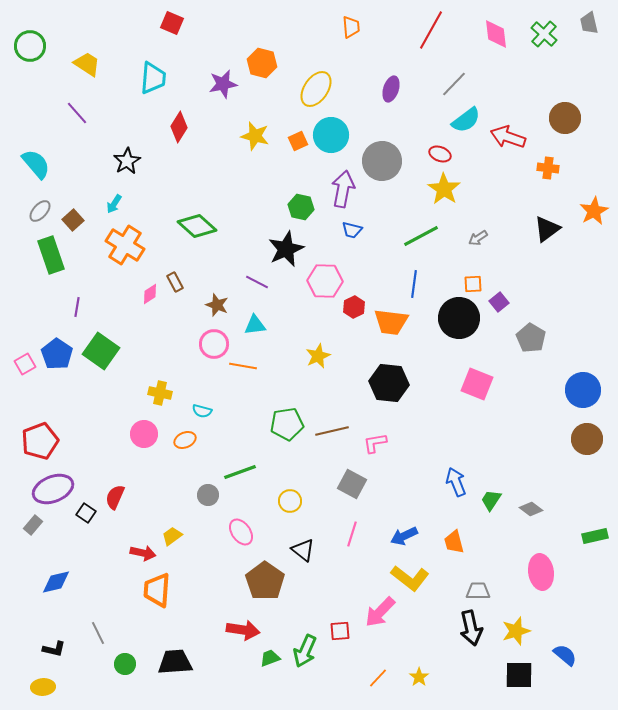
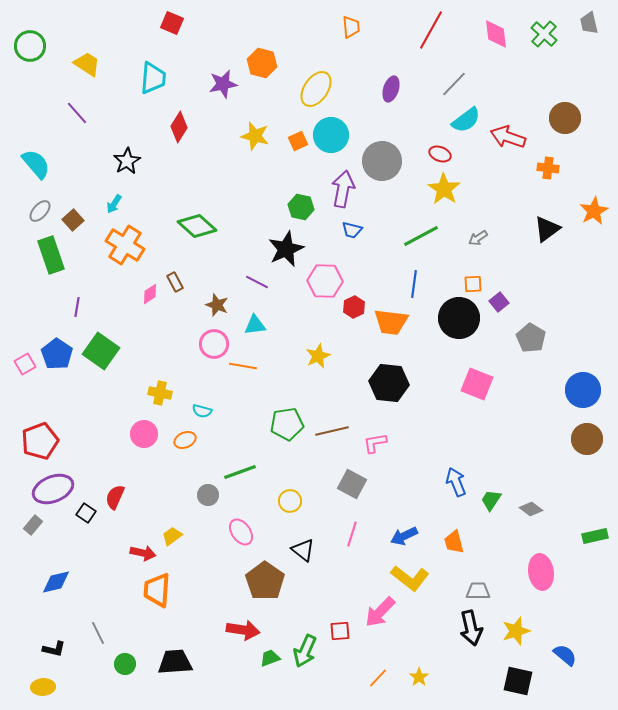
black square at (519, 675): moved 1 px left, 6 px down; rotated 12 degrees clockwise
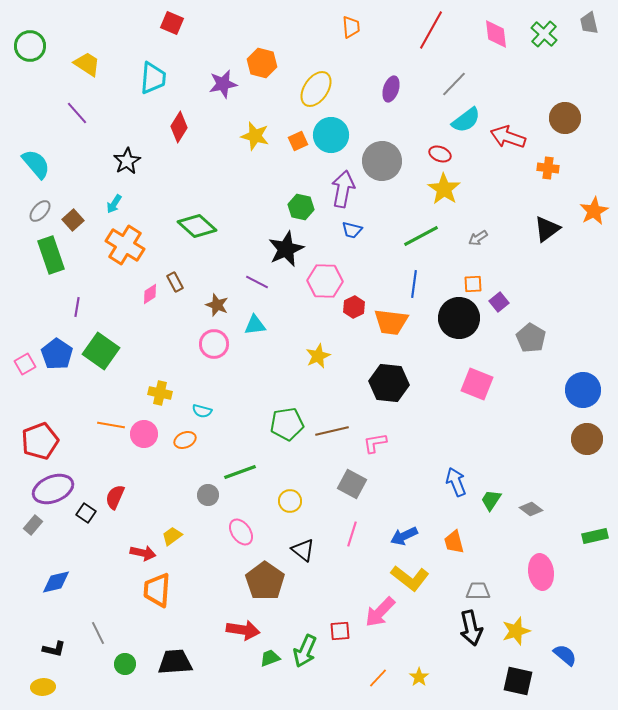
orange line at (243, 366): moved 132 px left, 59 px down
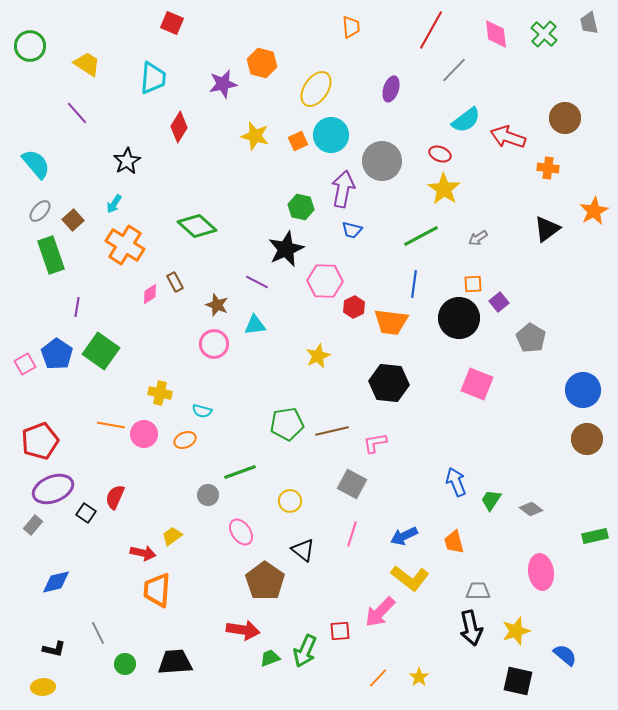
gray line at (454, 84): moved 14 px up
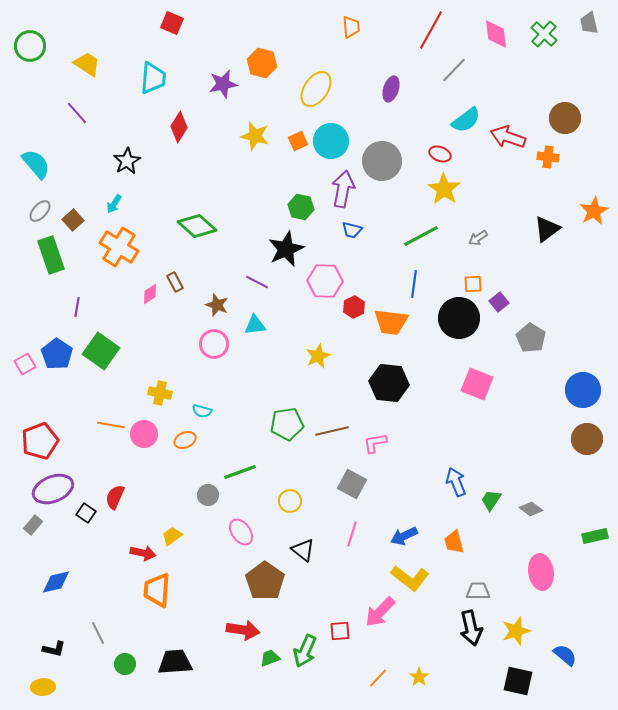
cyan circle at (331, 135): moved 6 px down
orange cross at (548, 168): moved 11 px up
orange cross at (125, 245): moved 6 px left, 2 px down
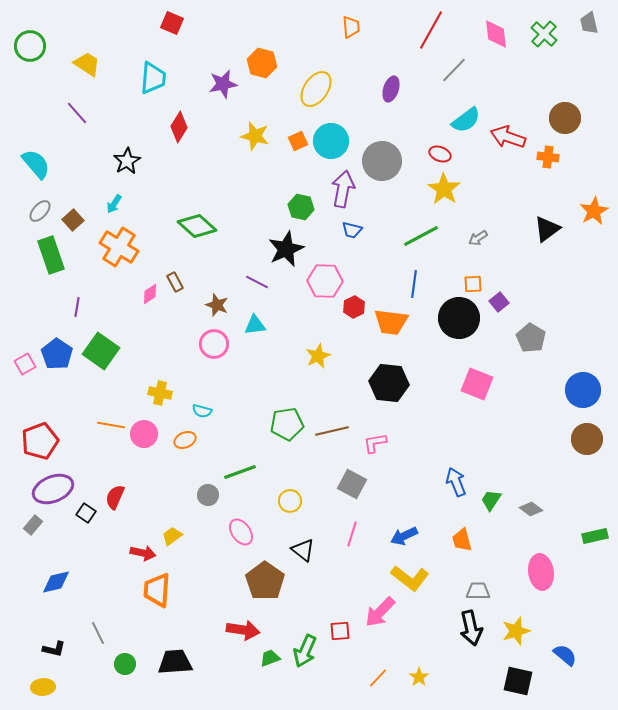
orange trapezoid at (454, 542): moved 8 px right, 2 px up
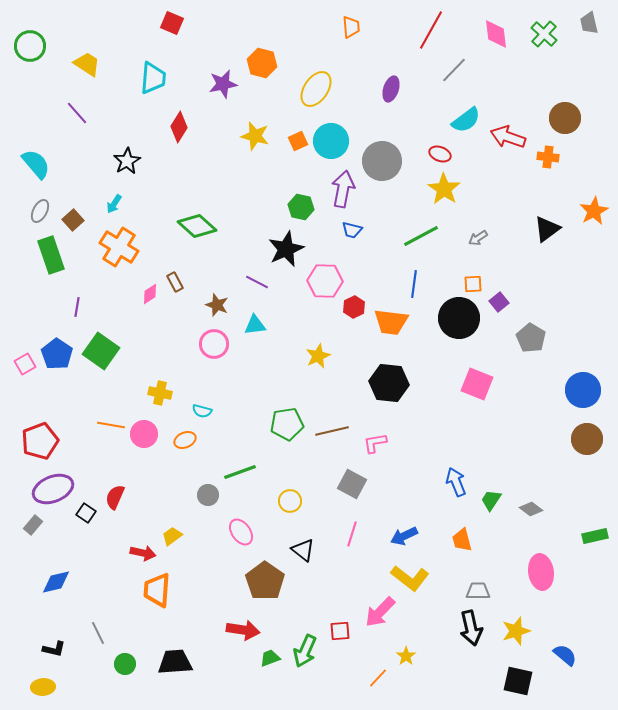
gray ellipse at (40, 211): rotated 15 degrees counterclockwise
yellow star at (419, 677): moved 13 px left, 21 px up
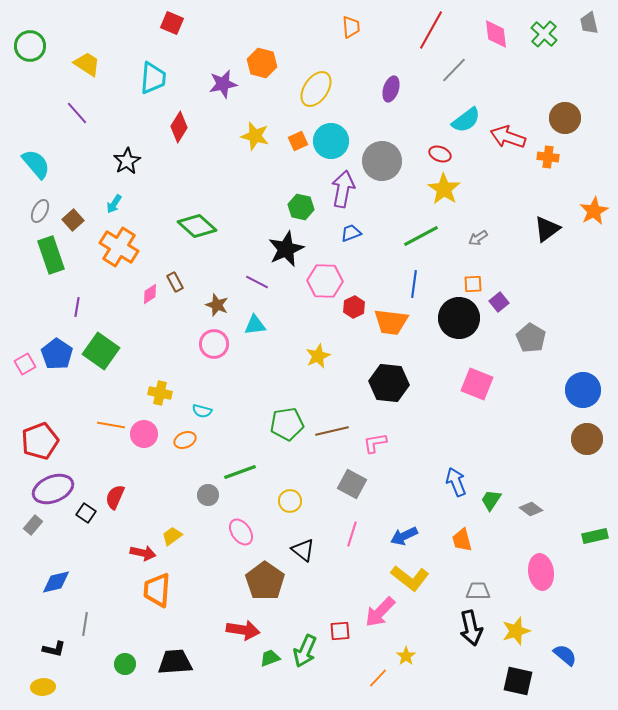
blue trapezoid at (352, 230): moved 1 px left, 3 px down; rotated 145 degrees clockwise
gray line at (98, 633): moved 13 px left, 9 px up; rotated 35 degrees clockwise
